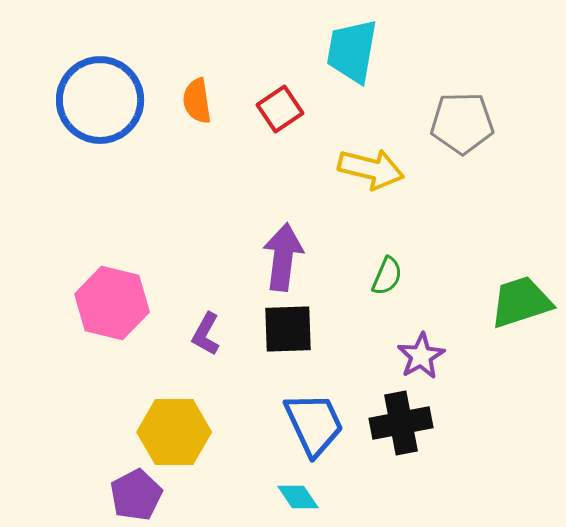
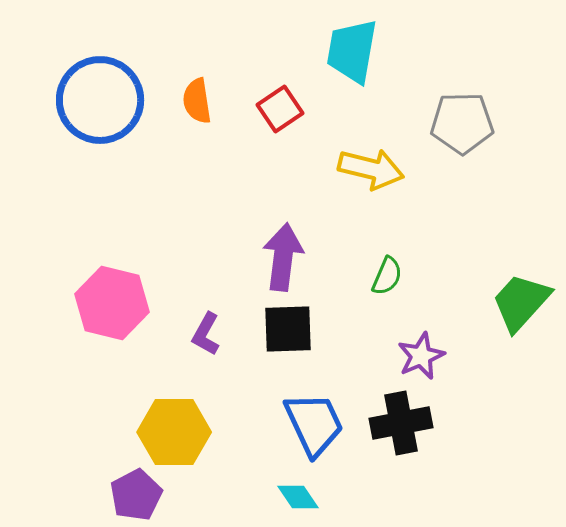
green trapezoid: rotated 30 degrees counterclockwise
purple star: rotated 6 degrees clockwise
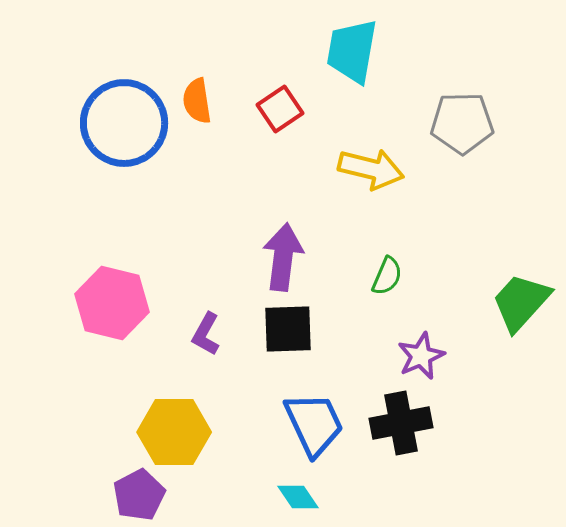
blue circle: moved 24 px right, 23 px down
purple pentagon: moved 3 px right
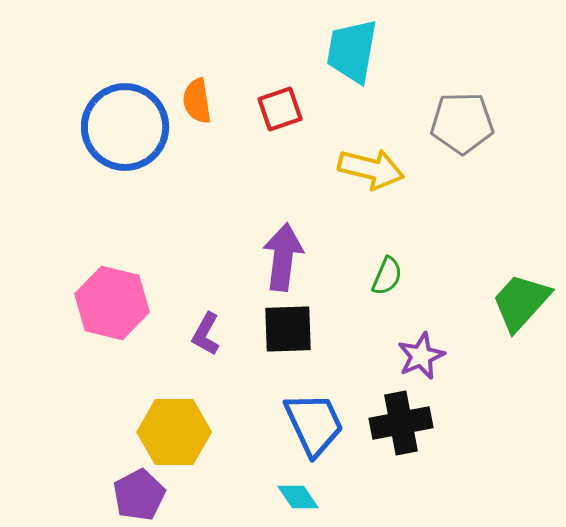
red square: rotated 15 degrees clockwise
blue circle: moved 1 px right, 4 px down
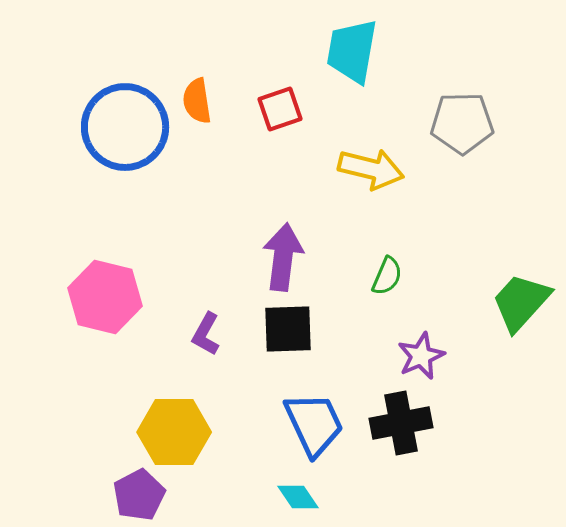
pink hexagon: moved 7 px left, 6 px up
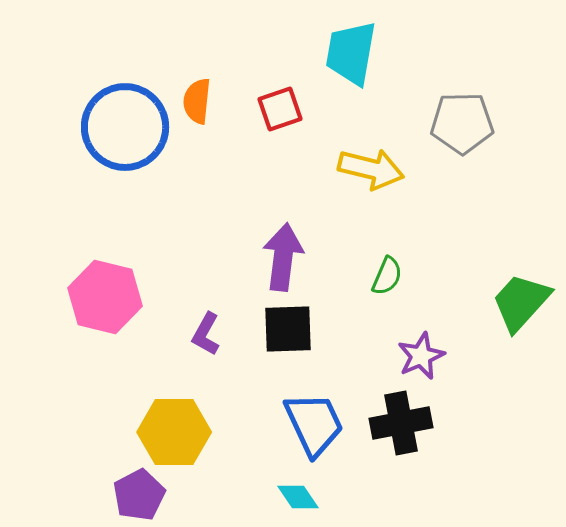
cyan trapezoid: moved 1 px left, 2 px down
orange semicircle: rotated 15 degrees clockwise
